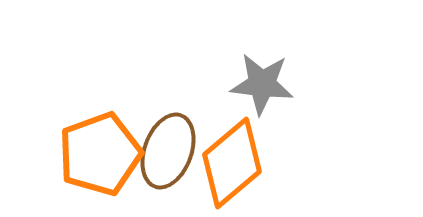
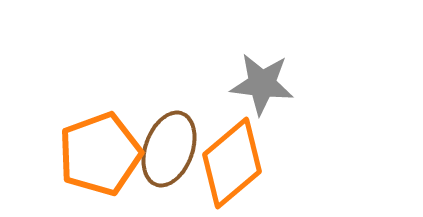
brown ellipse: moved 1 px right, 2 px up
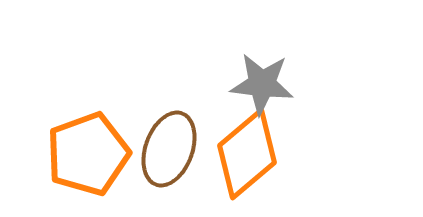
orange pentagon: moved 12 px left
orange diamond: moved 15 px right, 9 px up
